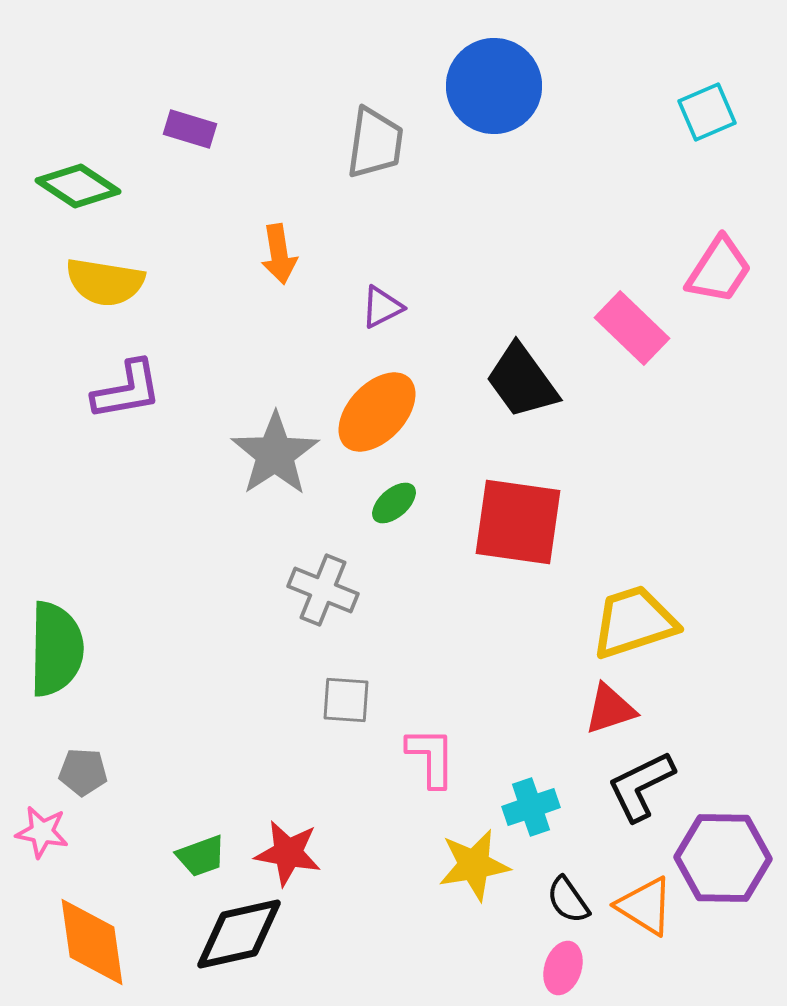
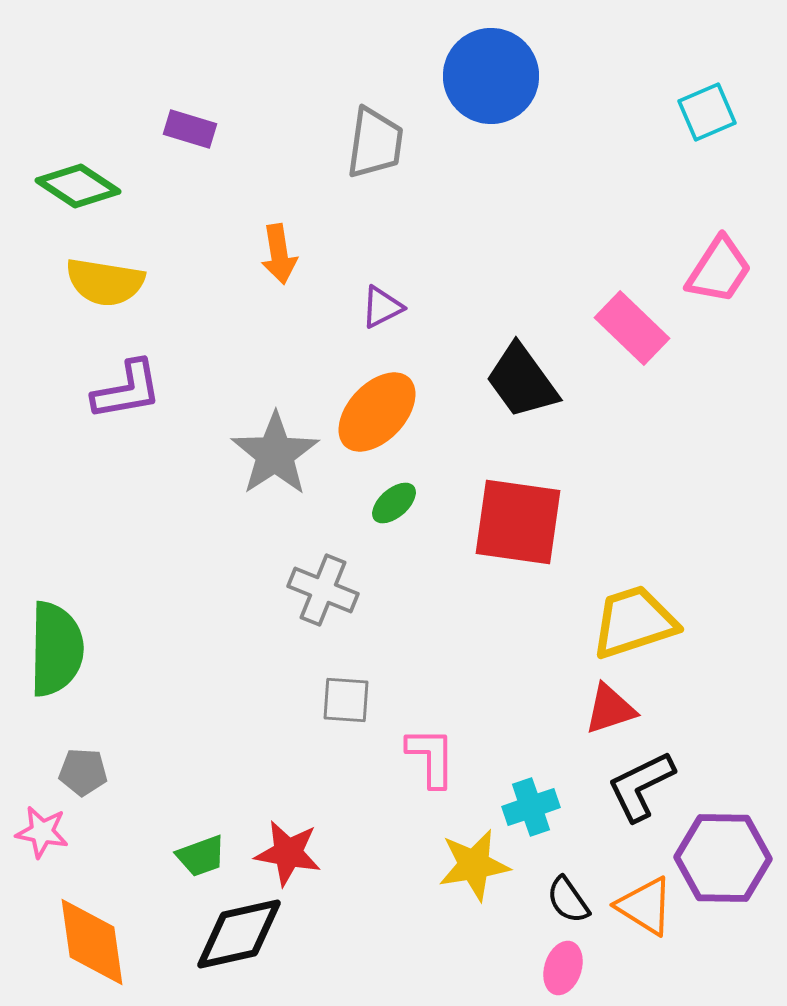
blue circle: moved 3 px left, 10 px up
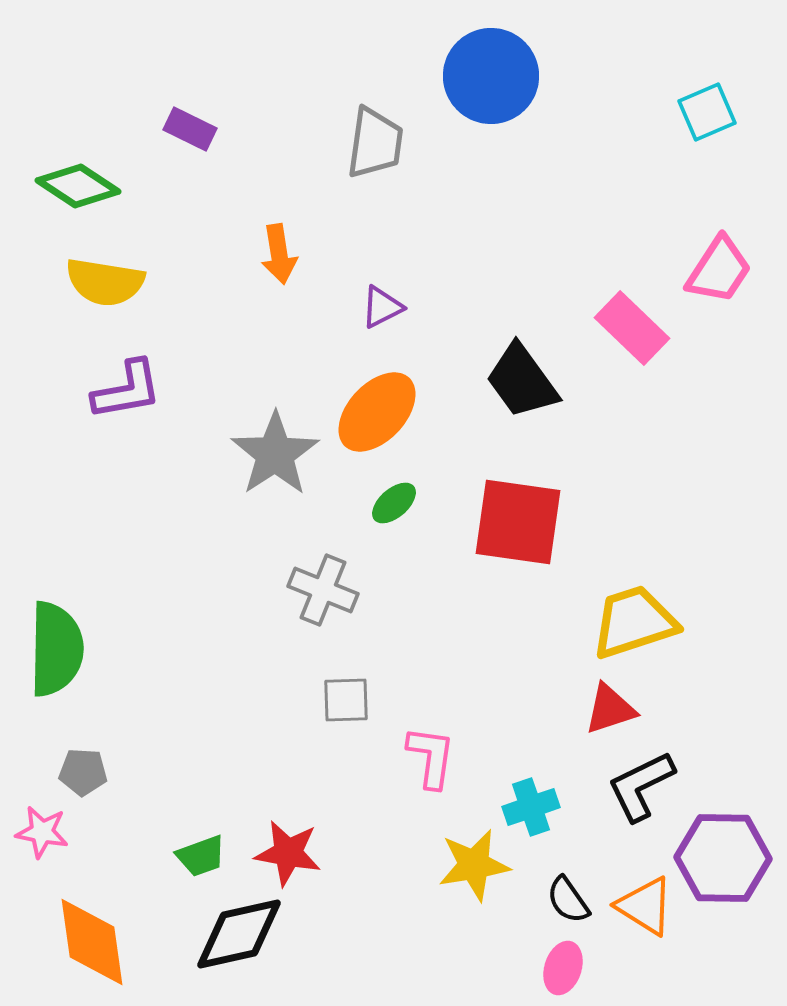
purple rectangle: rotated 9 degrees clockwise
gray square: rotated 6 degrees counterclockwise
pink L-shape: rotated 8 degrees clockwise
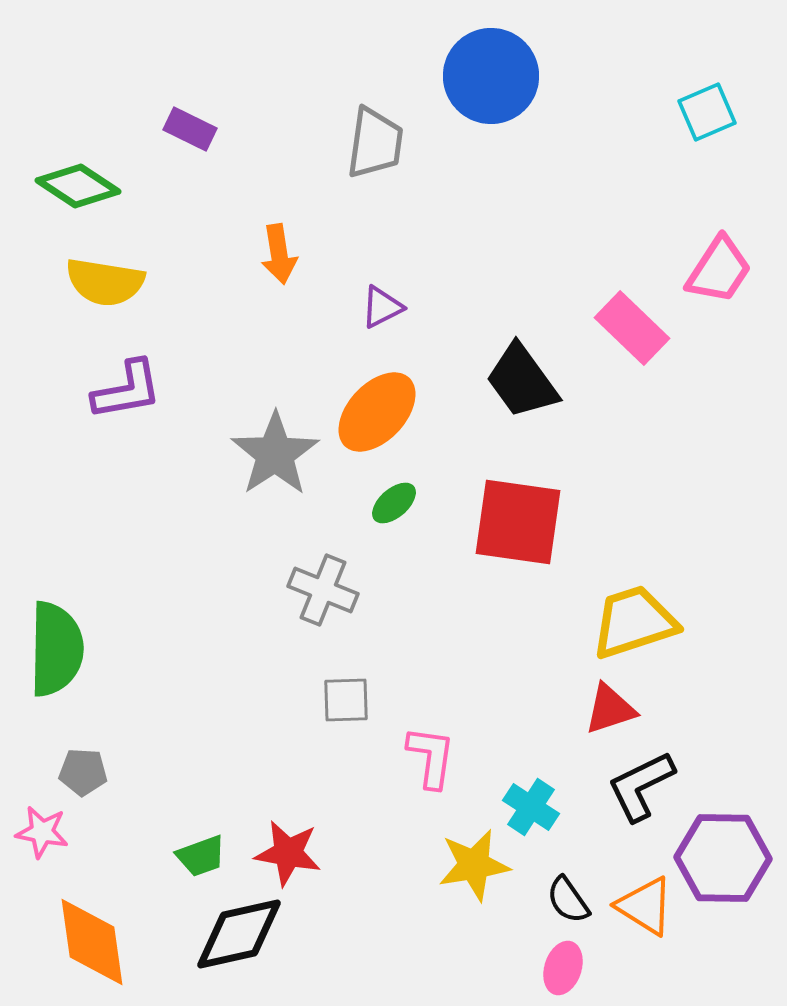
cyan cross: rotated 38 degrees counterclockwise
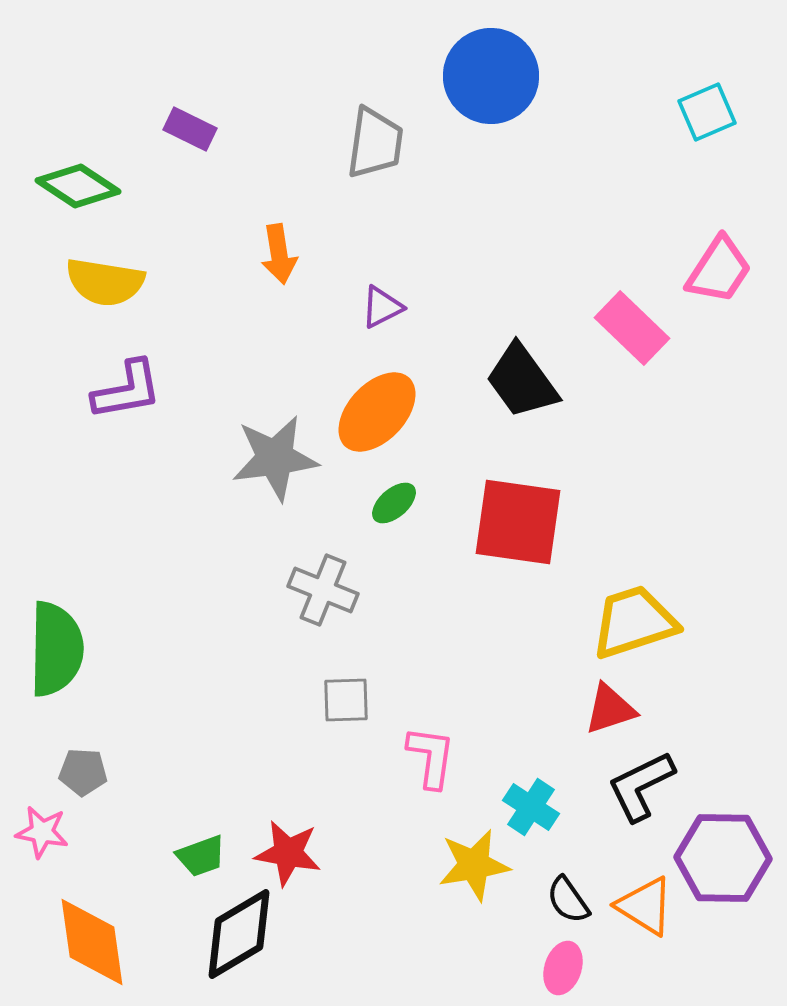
gray star: moved 4 px down; rotated 26 degrees clockwise
black diamond: rotated 18 degrees counterclockwise
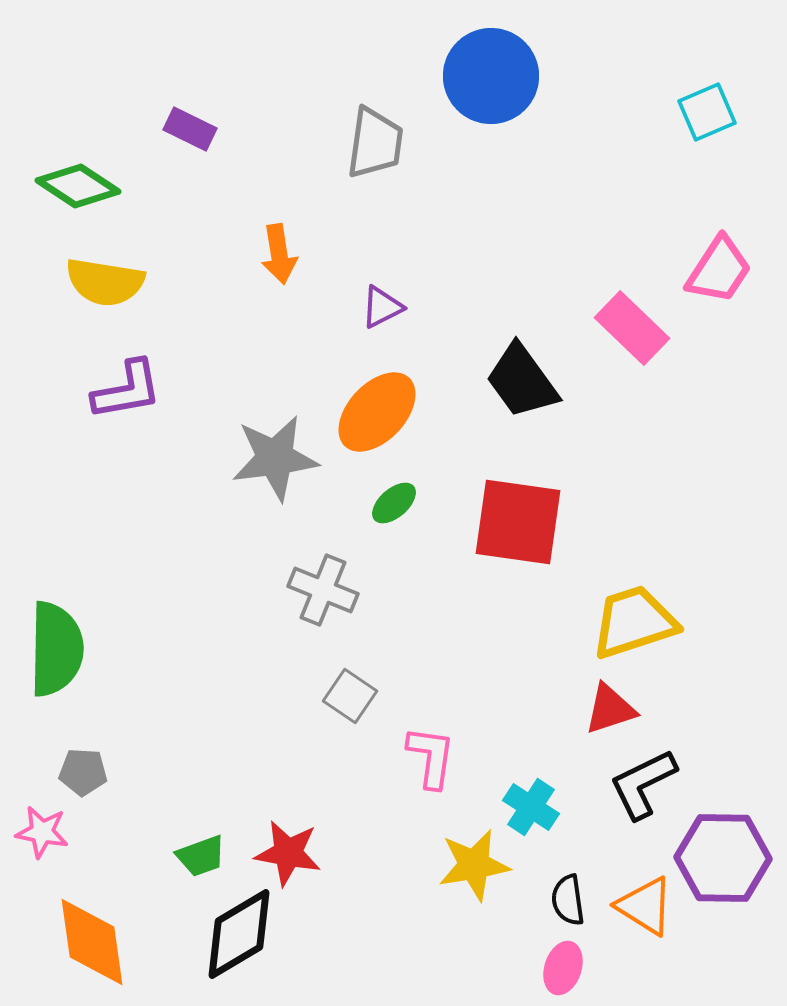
gray square: moved 4 px right, 4 px up; rotated 36 degrees clockwise
black L-shape: moved 2 px right, 2 px up
black semicircle: rotated 27 degrees clockwise
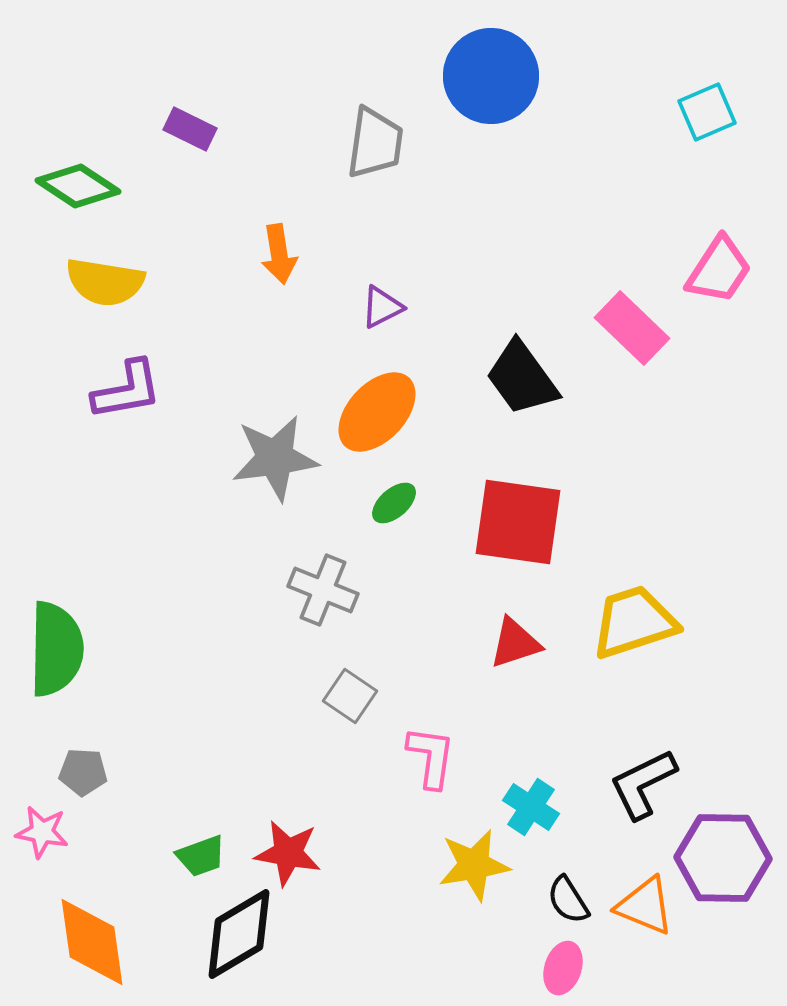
black trapezoid: moved 3 px up
red triangle: moved 95 px left, 66 px up
black semicircle: rotated 24 degrees counterclockwise
orange triangle: rotated 10 degrees counterclockwise
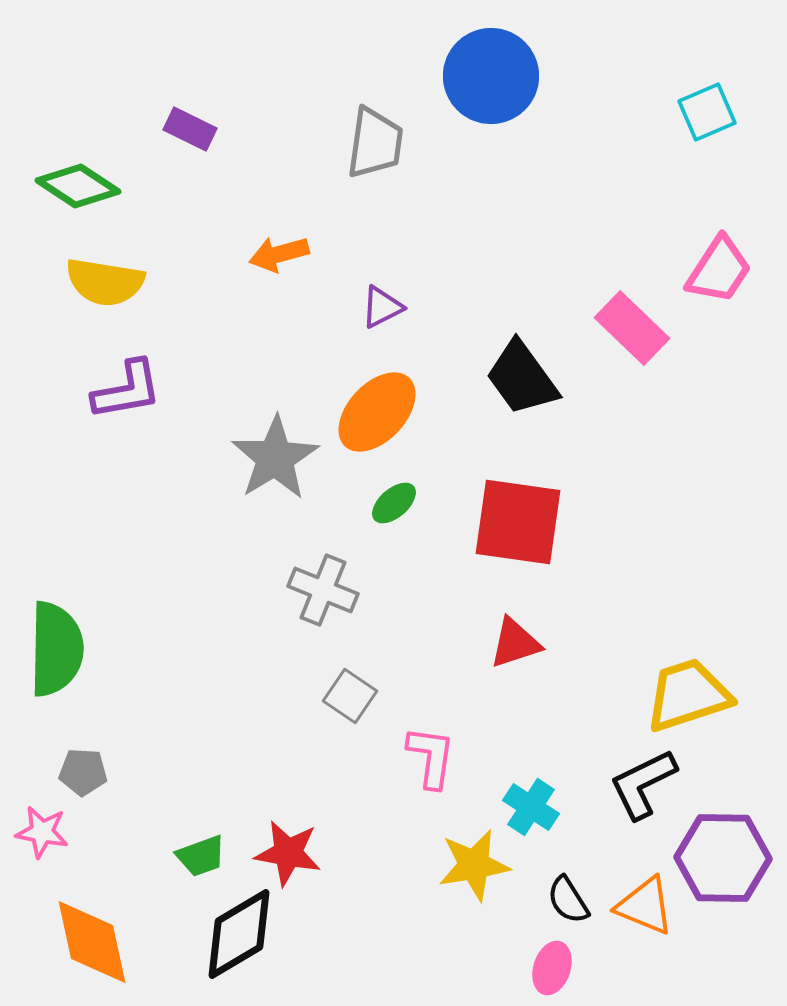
orange arrow: rotated 84 degrees clockwise
gray star: rotated 24 degrees counterclockwise
yellow trapezoid: moved 54 px right, 73 px down
orange diamond: rotated 4 degrees counterclockwise
pink ellipse: moved 11 px left
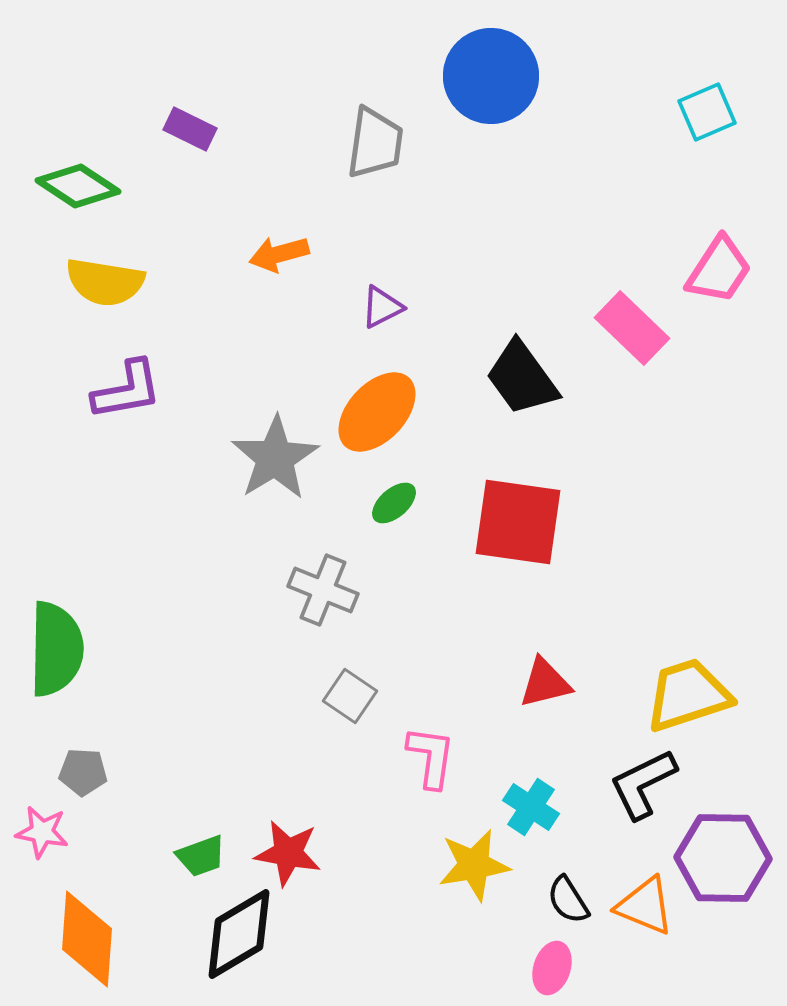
red triangle: moved 30 px right, 40 px down; rotated 4 degrees clockwise
orange diamond: moved 5 px left, 3 px up; rotated 16 degrees clockwise
